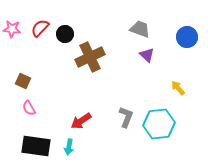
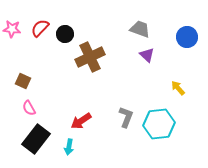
black rectangle: moved 7 px up; rotated 60 degrees counterclockwise
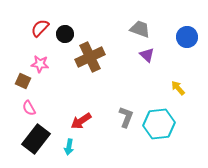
pink star: moved 28 px right, 35 px down
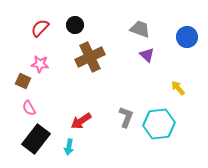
black circle: moved 10 px right, 9 px up
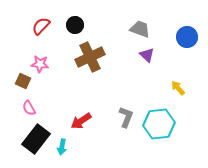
red semicircle: moved 1 px right, 2 px up
cyan arrow: moved 7 px left
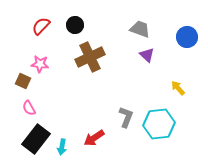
red arrow: moved 13 px right, 17 px down
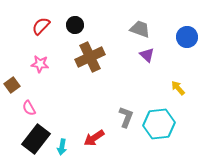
brown square: moved 11 px left, 4 px down; rotated 28 degrees clockwise
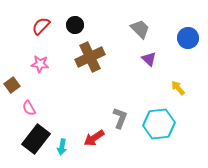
gray trapezoid: rotated 25 degrees clockwise
blue circle: moved 1 px right, 1 px down
purple triangle: moved 2 px right, 4 px down
gray L-shape: moved 6 px left, 1 px down
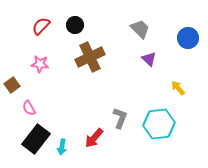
red arrow: rotated 15 degrees counterclockwise
